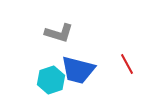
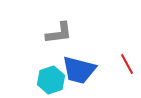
gray L-shape: rotated 24 degrees counterclockwise
blue trapezoid: moved 1 px right
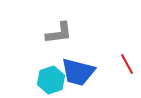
blue trapezoid: moved 1 px left, 2 px down
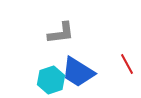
gray L-shape: moved 2 px right
blue trapezoid: rotated 18 degrees clockwise
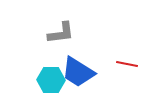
red line: rotated 50 degrees counterclockwise
cyan hexagon: rotated 20 degrees clockwise
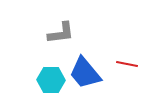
blue trapezoid: moved 7 px right, 1 px down; rotated 18 degrees clockwise
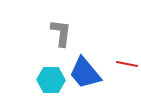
gray L-shape: rotated 76 degrees counterclockwise
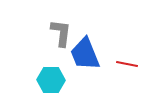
blue trapezoid: moved 19 px up; rotated 18 degrees clockwise
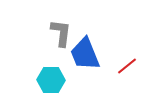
red line: moved 2 px down; rotated 50 degrees counterclockwise
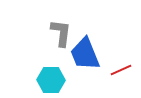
red line: moved 6 px left, 4 px down; rotated 15 degrees clockwise
